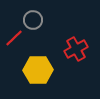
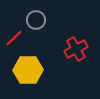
gray circle: moved 3 px right
yellow hexagon: moved 10 px left
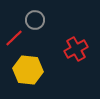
gray circle: moved 1 px left
yellow hexagon: rotated 8 degrees clockwise
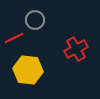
red line: rotated 18 degrees clockwise
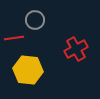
red line: rotated 18 degrees clockwise
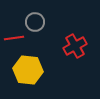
gray circle: moved 2 px down
red cross: moved 1 px left, 3 px up
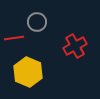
gray circle: moved 2 px right
yellow hexagon: moved 2 px down; rotated 16 degrees clockwise
